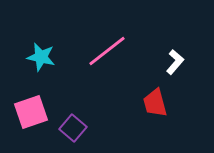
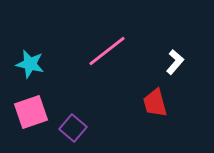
cyan star: moved 11 px left, 7 px down
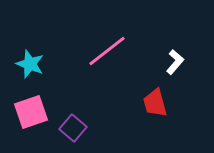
cyan star: rotated 8 degrees clockwise
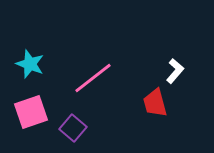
pink line: moved 14 px left, 27 px down
white L-shape: moved 9 px down
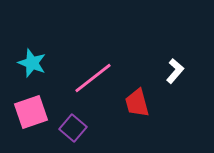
cyan star: moved 2 px right, 1 px up
red trapezoid: moved 18 px left
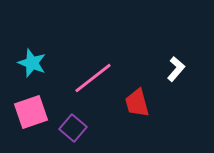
white L-shape: moved 1 px right, 2 px up
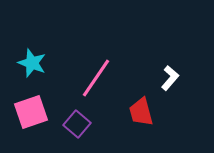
white L-shape: moved 6 px left, 9 px down
pink line: moved 3 px right; rotated 18 degrees counterclockwise
red trapezoid: moved 4 px right, 9 px down
purple square: moved 4 px right, 4 px up
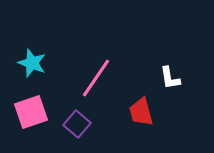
white L-shape: rotated 130 degrees clockwise
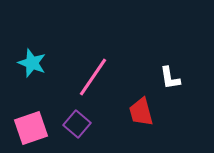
pink line: moved 3 px left, 1 px up
pink square: moved 16 px down
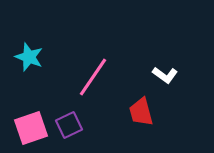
cyan star: moved 3 px left, 6 px up
white L-shape: moved 5 px left, 3 px up; rotated 45 degrees counterclockwise
purple square: moved 8 px left, 1 px down; rotated 24 degrees clockwise
